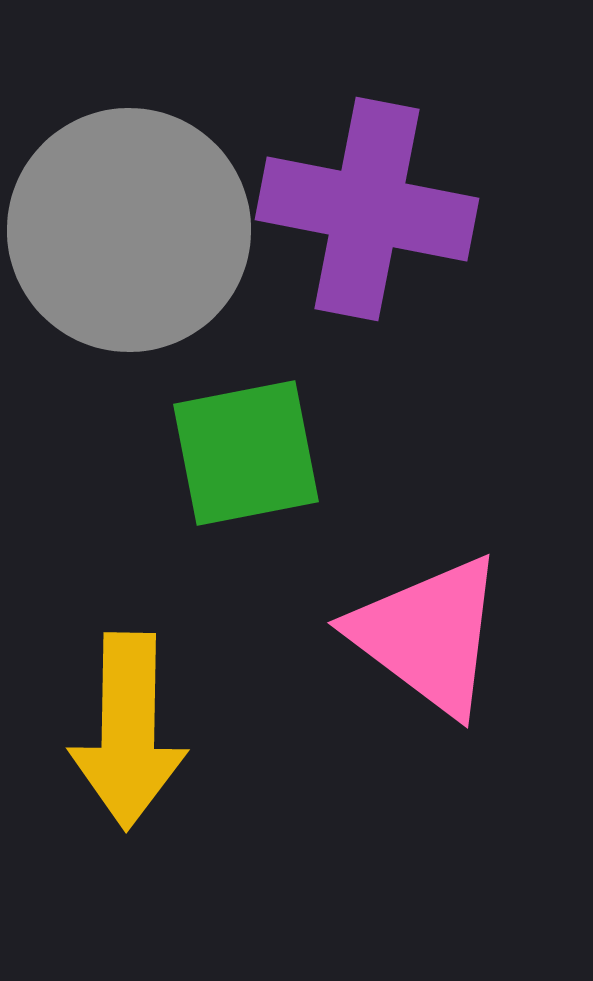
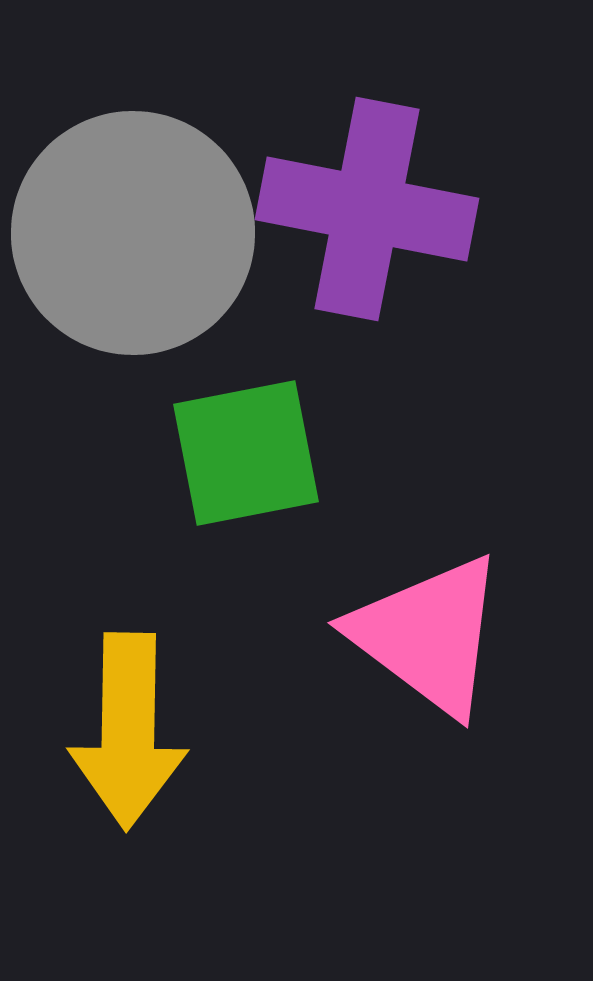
gray circle: moved 4 px right, 3 px down
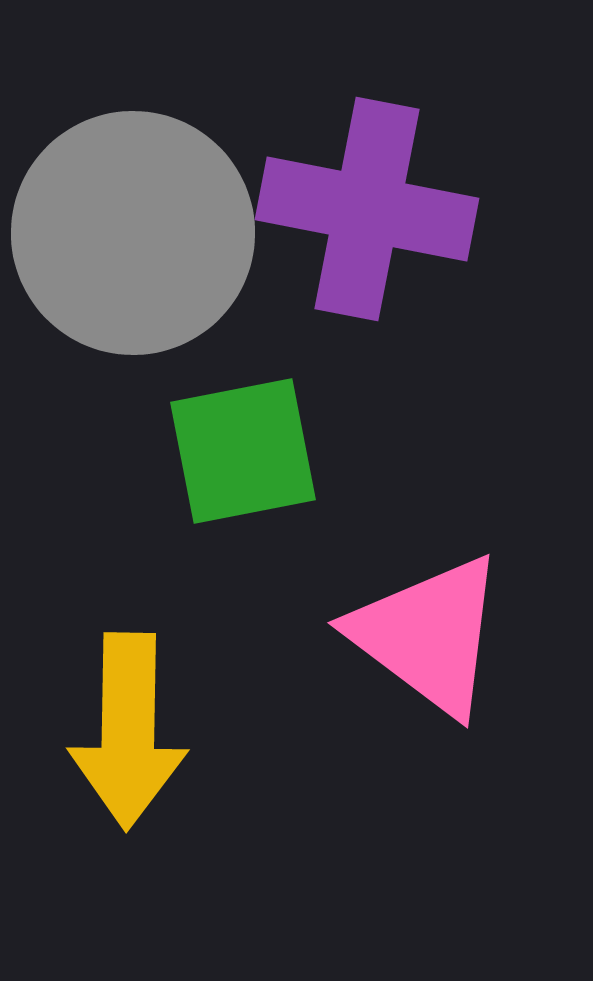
green square: moved 3 px left, 2 px up
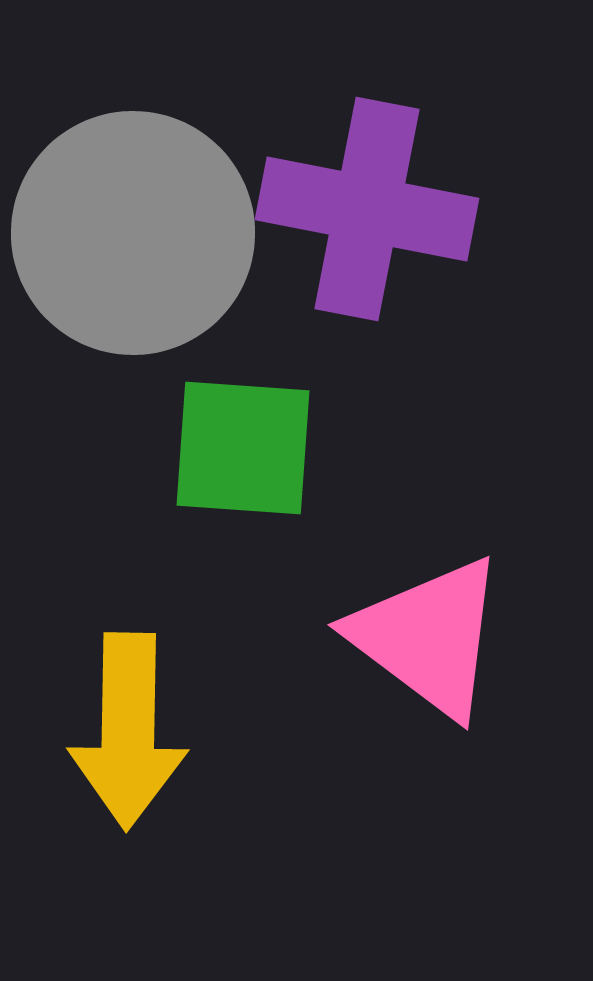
green square: moved 3 px up; rotated 15 degrees clockwise
pink triangle: moved 2 px down
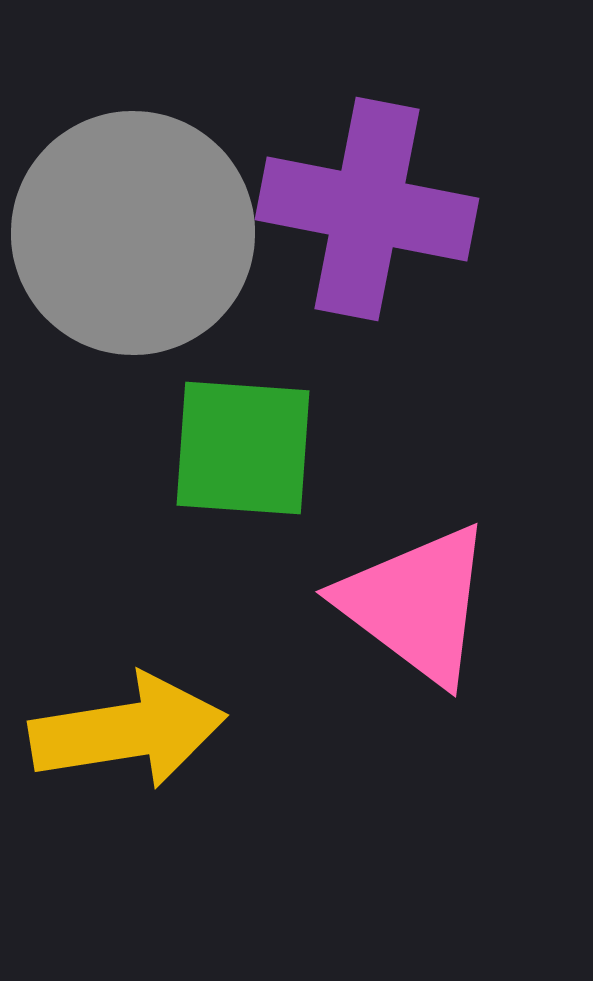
pink triangle: moved 12 px left, 33 px up
yellow arrow: rotated 100 degrees counterclockwise
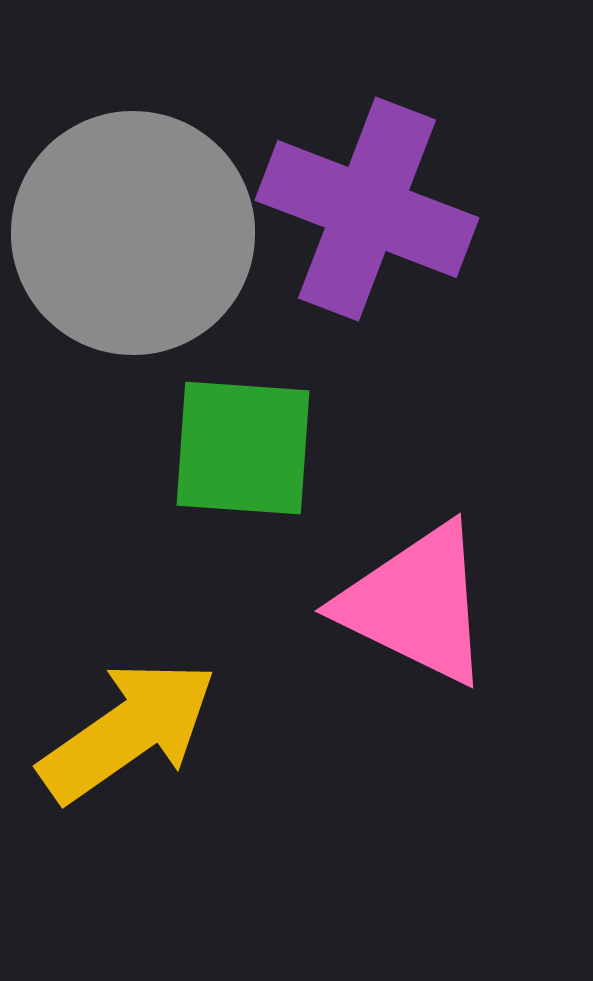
purple cross: rotated 10 degrees clockwise
pink triangle: rotated 11 degrees counterclockwise
yellow arrow: rotated 26 degrees counterclockwise
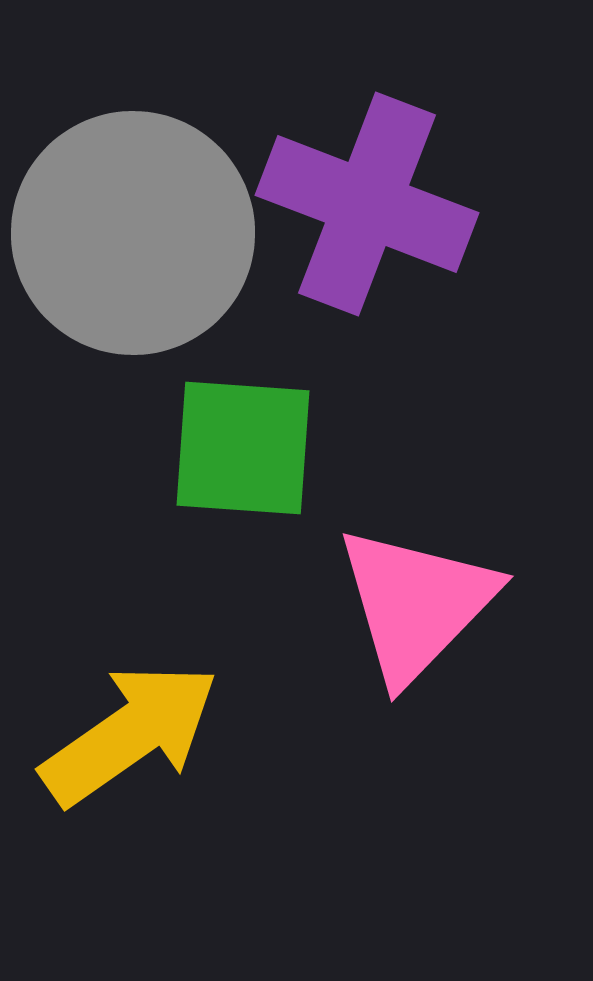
purple cross: moved 5 px up
pink triangle: rotated 48 degrees clockwise
yellow arrow: moved 2 px right, 3 px down
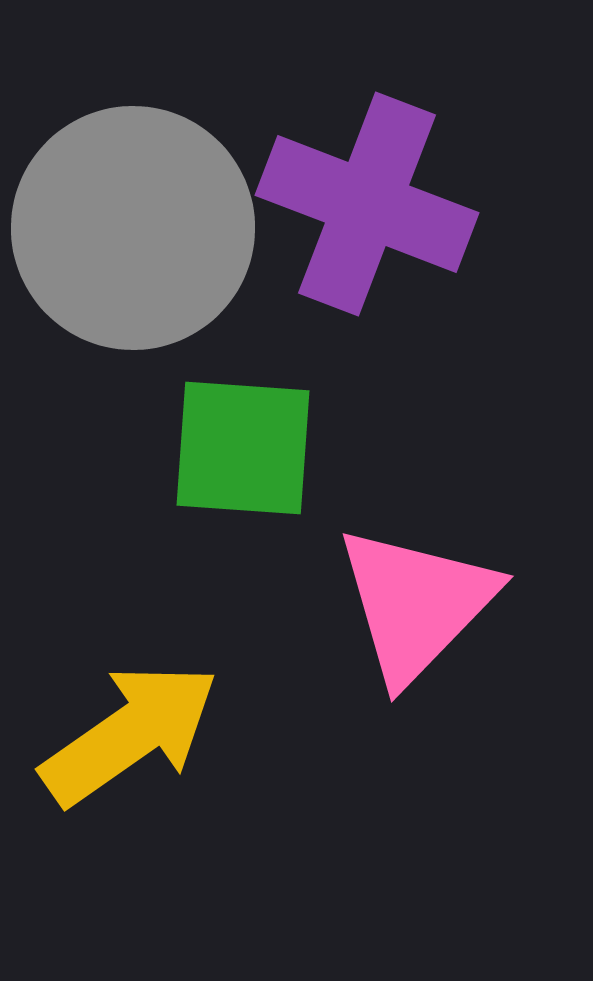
gray circle: moved 5 px up
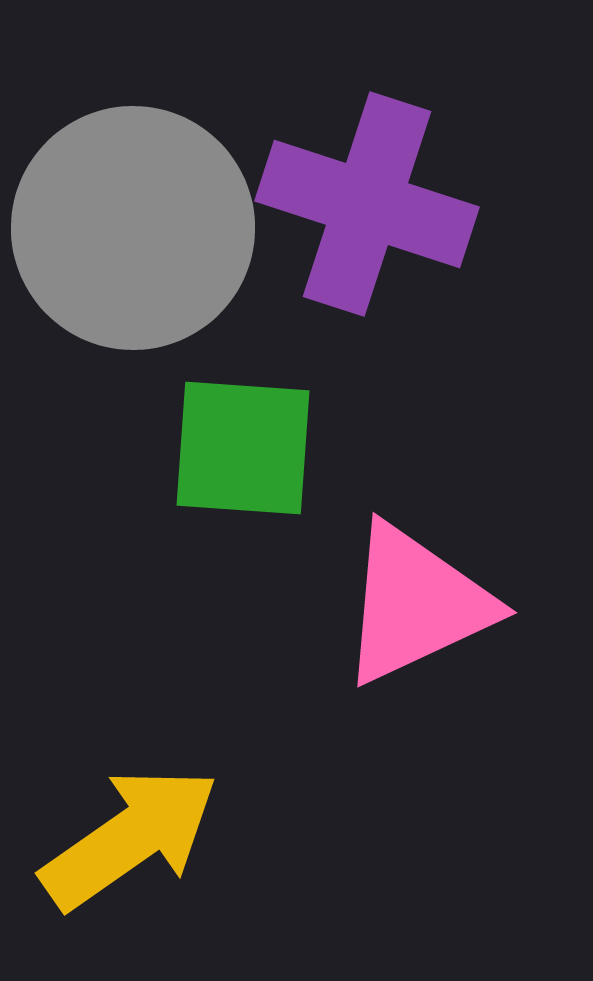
purple cross: rotated 3 degrees counterclockwise
pink triangle: rotated 21 degrees clockwise
yellow arrow: moved 104 px down
